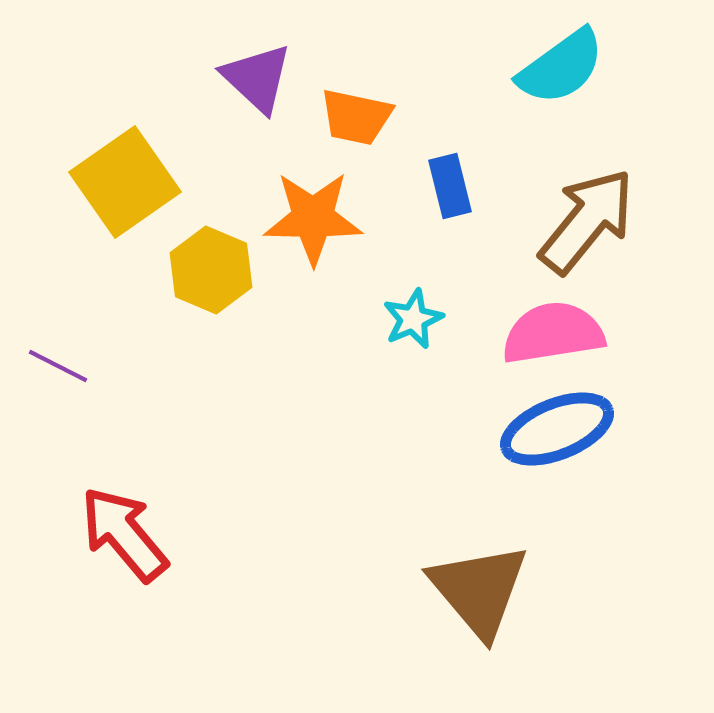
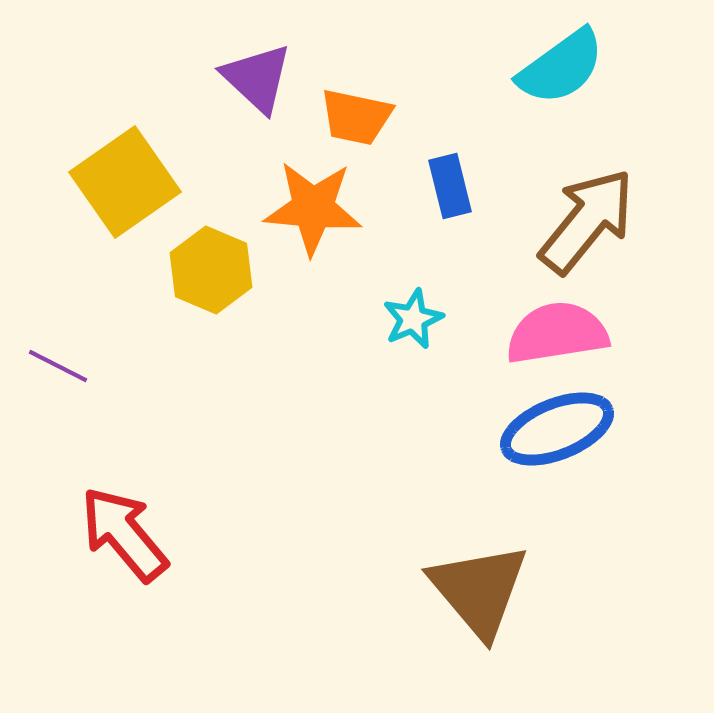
orange star: moved 10 px up; rotated 4 degrees clockwise
pink semicircle: moved 4 px right
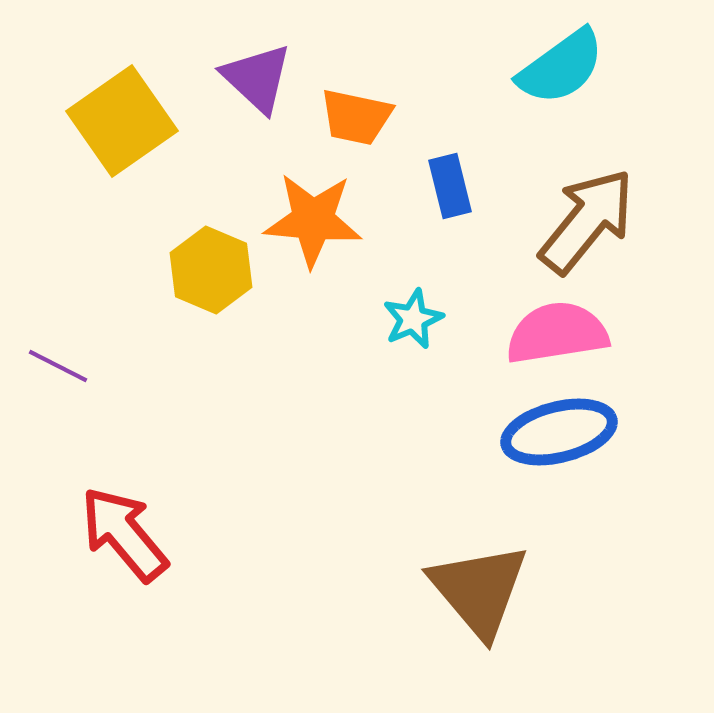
yellow square: moved 3 px left, 61 px up
orange star: moved 12 px down
blue ellipse: moved 2 px right, 3 px down; rotated 8 degrees clockwise
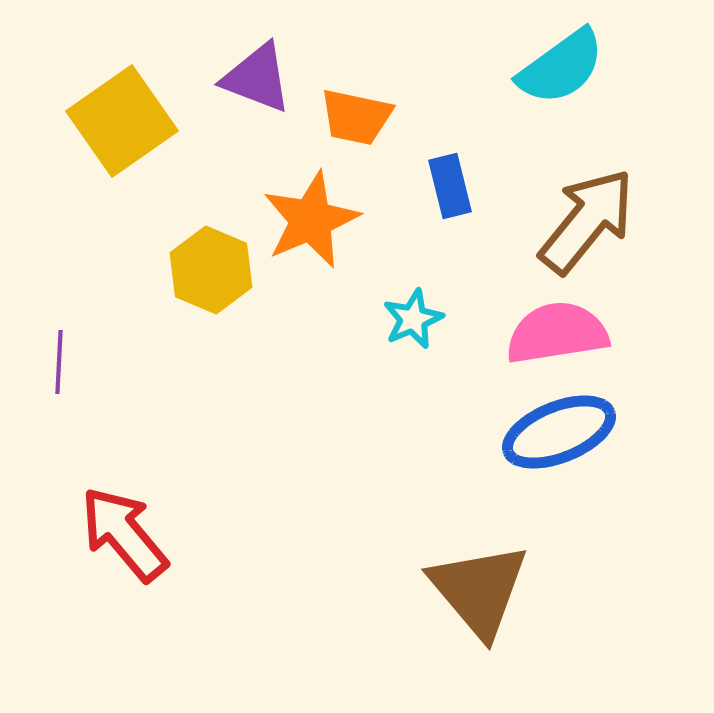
purple triangle: rotated 22 degrees counterclockwise
orange star: moved 2 px left; rotated 28 degrees counterclockwise
purple line: moved 1 px right, 4 px up; rotated 66 degrees clockwise
blue ellipse: rotated 8 degrees counterclockwise
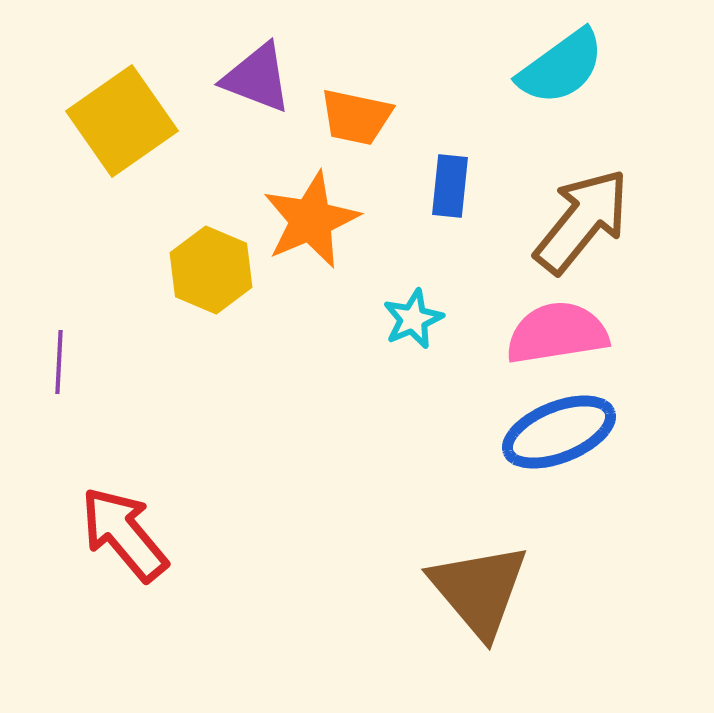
blue rectangle: rotated 20 degrees clockwise
brown arrow: moved 5 px left
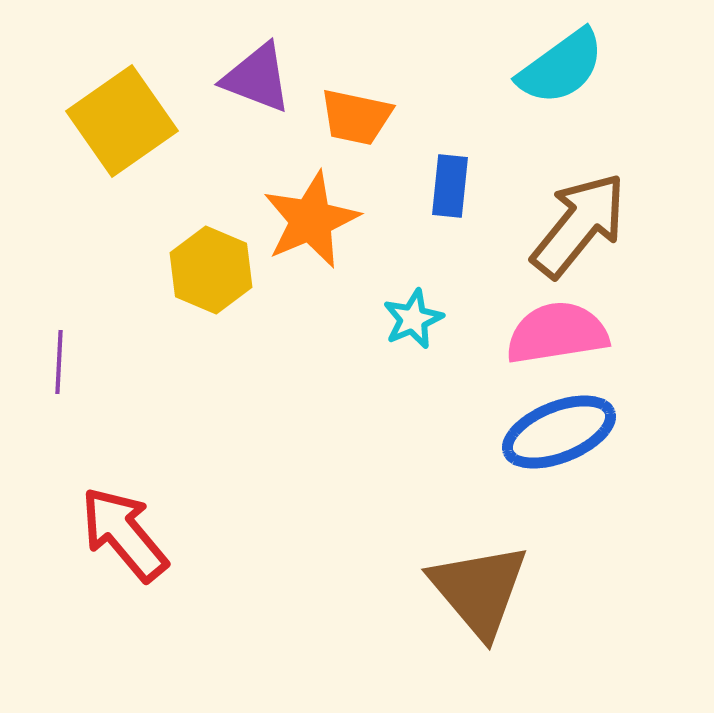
brown arrow: moved 3 px left, 4 px down
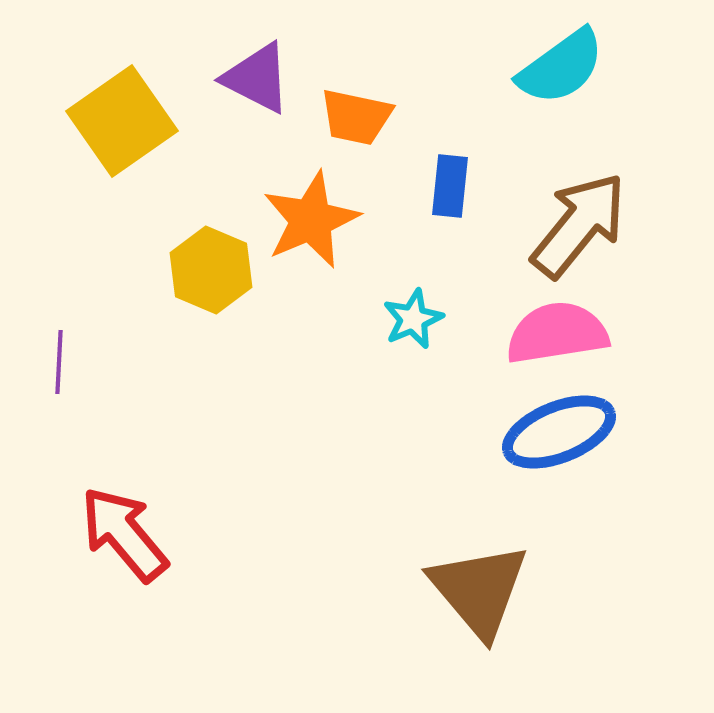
purple triangle: rotated 6 degrees clockwise
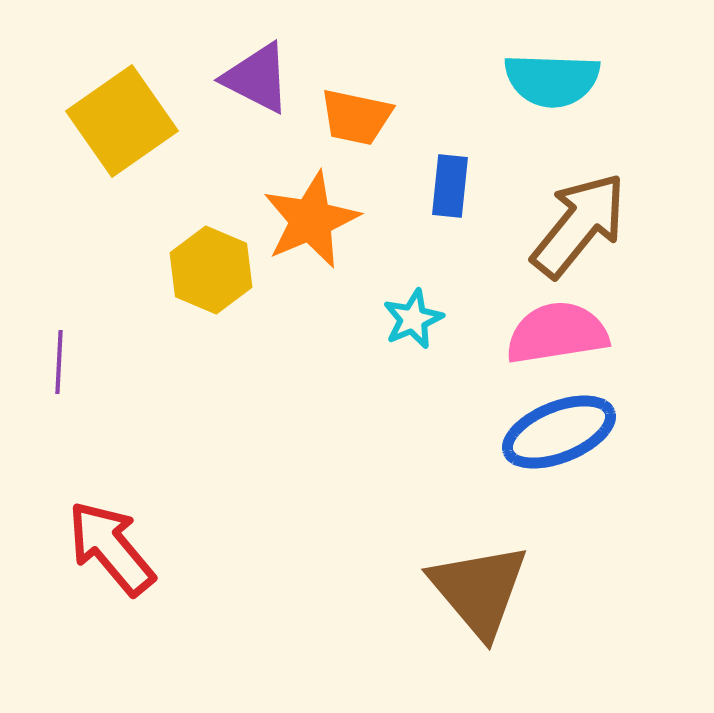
cyan semicircle: moved 9 px left, 13 px down; rotated 38 degrees clockwise
red arrow: moved 13 px left, 14 px down
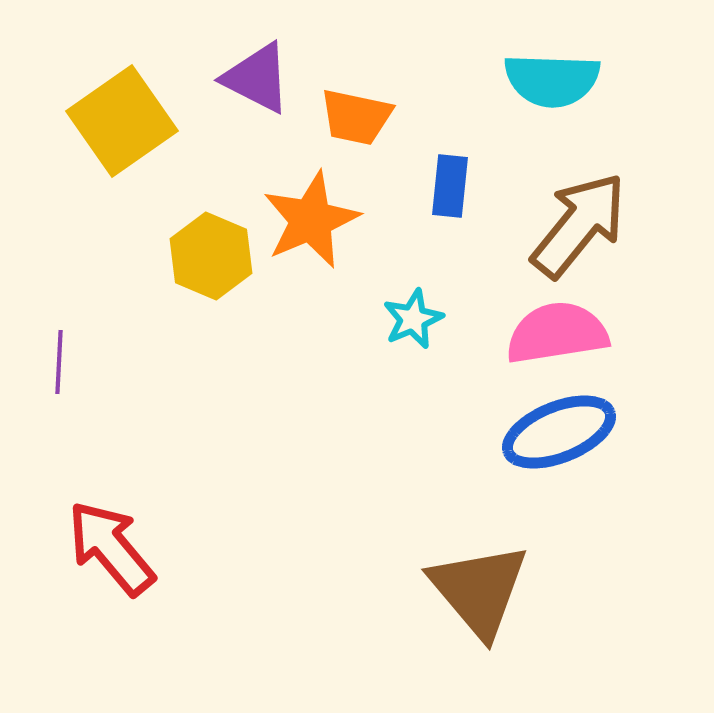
yellow hexagon: moved 14 px up
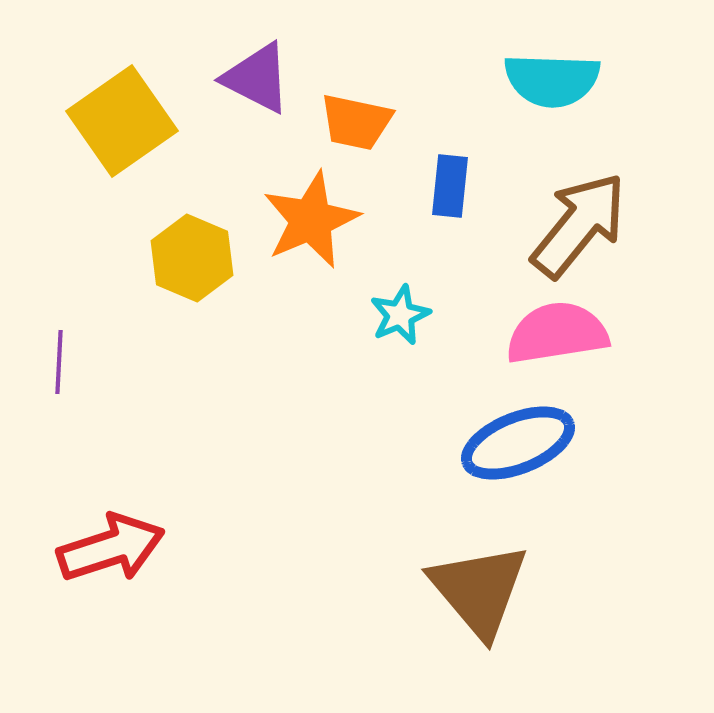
orange trapezoid: moved 5 px down
yellow hexagon: moved 19 px left, 2 px down
cyan star: moved 13 px left, 4 px up
blue ellipse: moved 41 px left, 11 px down
red arrow: rotated 112 degrees clockwise
